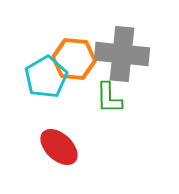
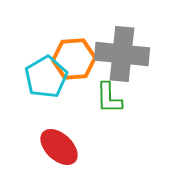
orange hexagon: rotated 9 degrees counterclockwise
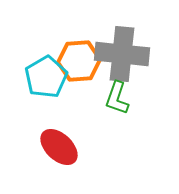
orange hexagon: moved 5 px right, 2 px down
green L-shape: moved 8 px right; rotated 20 degrees clockwise
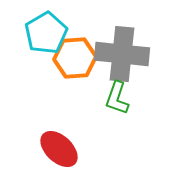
orange hexagon: moved 4 px left, 3 px up
cyan pentagon: moved 44 px up
red ellipse: moved 2 px down
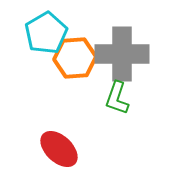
gray cross: rotated 6 degrees counterclockwise
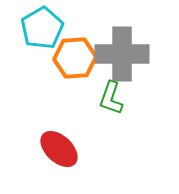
cyan pentagon: moved 4 px left, 5 px up
green L-shape: moved 6 px left
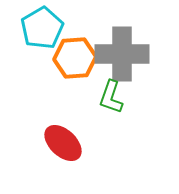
green L-shape: moved 1 px up
red ellipse: moved 4 px right, 6 px up
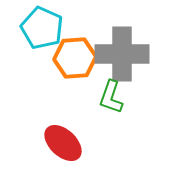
cyan pentagon: rotated 18 degrees counterclockwise
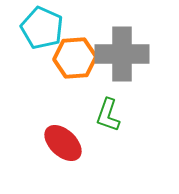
green L-shape: moved 3 px left, 18 px down
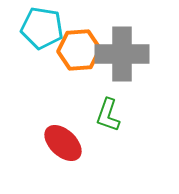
cyan pentagon: rotated 15 degrees counterclockwise
orange hexagon: moved 4 px right, 8 px up
